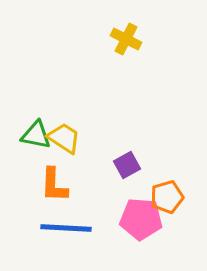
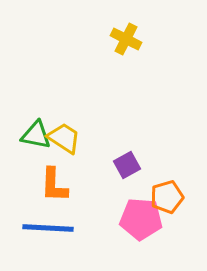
blue line: moved 18 px left
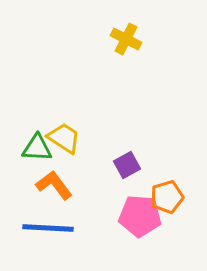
green triangle: moved 1 px right, 13 px down; rotated 8 degrees counterclockwise
orange L-shape: rotated 141 degrees clockwise
pink pentagon: moved 1 px left, 3 px up
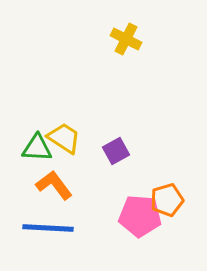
purple square: moved 11 px left, 14 px up
orange pentagon: moved 3 px down
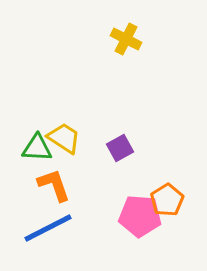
purple square: moved 4 px right, 3 px up
orange L-shape: rotated 18 degrees clockwise
orange pentagon: rotated 16 degrees counterclockwise
blue line: rotated 30 degrees counterclockwise
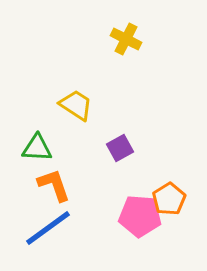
yellow trapezoid: moved 12 px right, 33 px up
orange pentagon: moved 2 px right, 1 px up
blue line: rotated 9 degrees counterclockwise
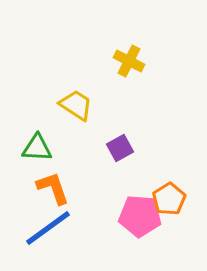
yellow cross: moved 3 px right, 22 px down
orange L-shape: moved 1 px left, 3 px down
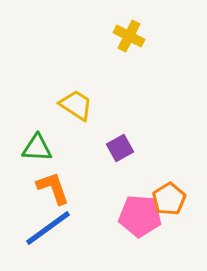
yellow cross: moved 25 px up
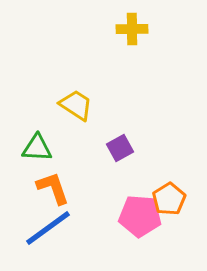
yellow cross: moved 3 px right, 7 px up; rotated 28 degrees counterclockwise
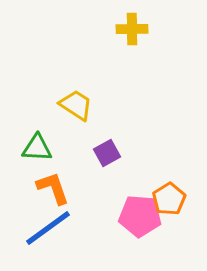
purple square: moved 13 px left, 5 px down
